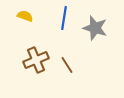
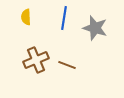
yellow semicircle: moved 1 px right, 1 px down; rotated 112 degrees counterclockwise
brown line: rotated 36 degrees counterclockwise
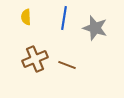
brown cross: moved 1 px left, 1 px up
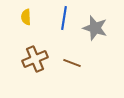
brown line: moved 5 px right, 2 px up
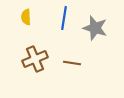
brown line: rotated 12 degrees counterclockwise
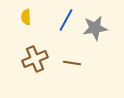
blue line: moved 2 px right, 2 px down; rotated 20 degrees clockwise
gray star: rotated 25 degrees counterclockwise
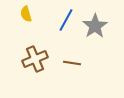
yellow semicircle: moved 3 px up; rotated 14 degrees counterclockwise
gray star: moved 2 px up; rotated 25 degrees counterclockwise
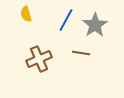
gray star: moved 1 px up
brown cross: moved 4 px right
brown line: moved 9 px right, 10 px up
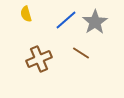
blue line: rotated 20 degrees clockwise
gray star: moved 3 px up
brown line: rotated 24 degrees clockwise
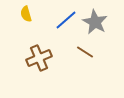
gray star: rotated 10 degrees counterclockwise
brown line: moved 4 px right, 1 px up
brown cross: moved 1 px up
